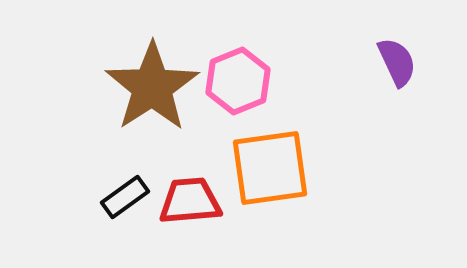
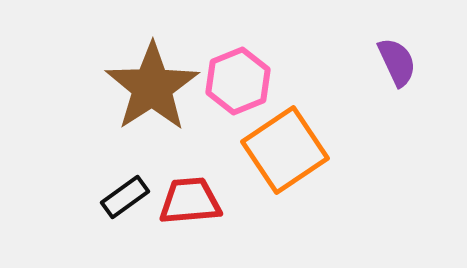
orange square: moved 15 px right, 18 px up; rotated 26 degrees counterclockwise
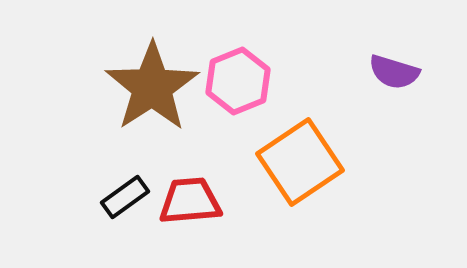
purple semicircle: moved 3 px left, 10 px down; rotated 132 degrees clockwise
orange square: moved 15 px right, 12 px down
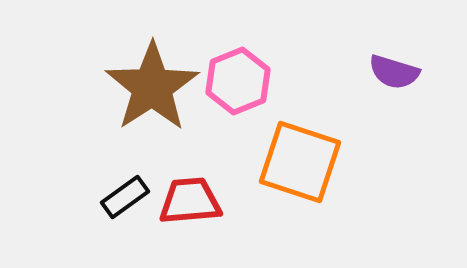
orange square: rotated 38 degrees counterclockwise
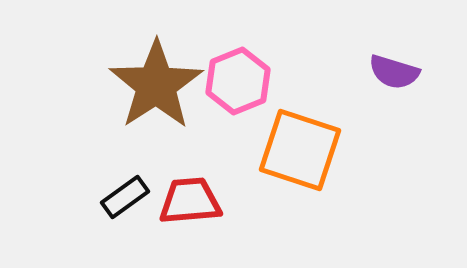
brown star: moved 4 px right, 2 px up
orange square: moved 12 px up
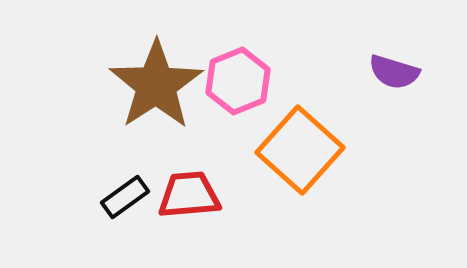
orange square: rotated 24 degrees clockwise
red trapezoid: moved 1 px left, 6 px up
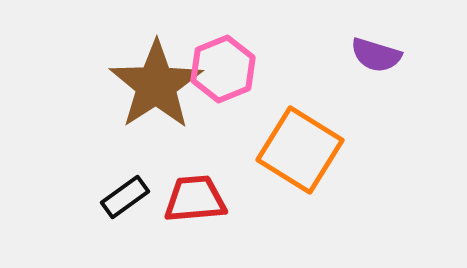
purple semicircle: moved 18 px left, 17 px up
pink hexagon: moved 15 px left, 12 px up
orange square: rotated 10 degrees counterclockwise
red trapezoid: moved 6 px right, 4 px down
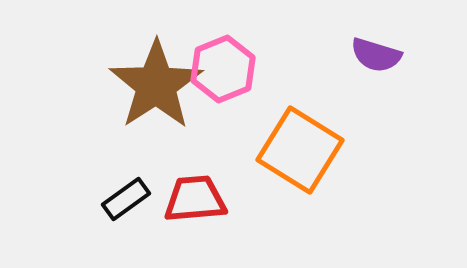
black rectangle: moved 1 px right, 2 px down
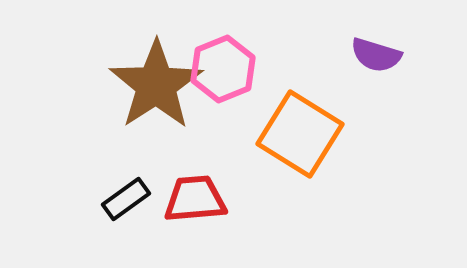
orange square: moved 16 px up
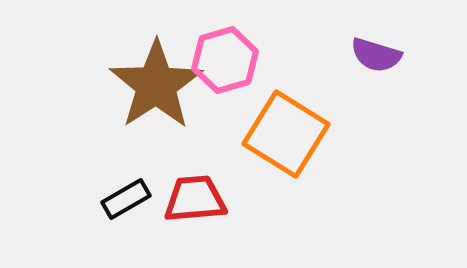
pink hexagon: moved 2 px right, 9 px up; rotated 6 degrees clockwise
orange square: moved 14 px left
black rectangle: rotated 6 degrees clockwise
